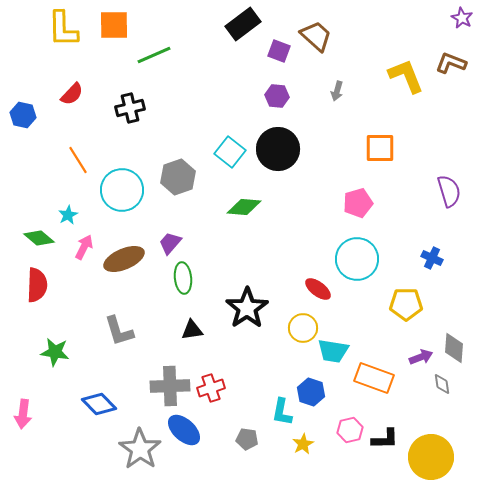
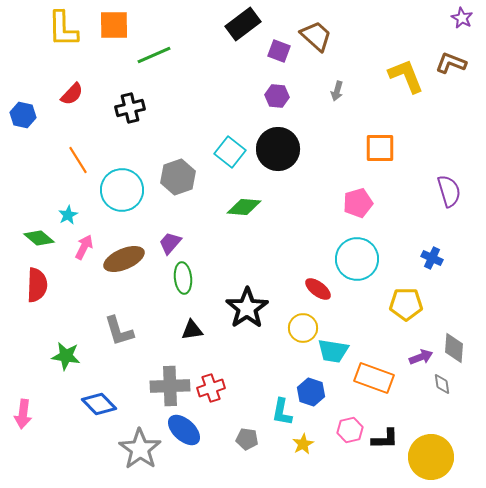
green star at (55, 352): moved 11 px right, 4 px down
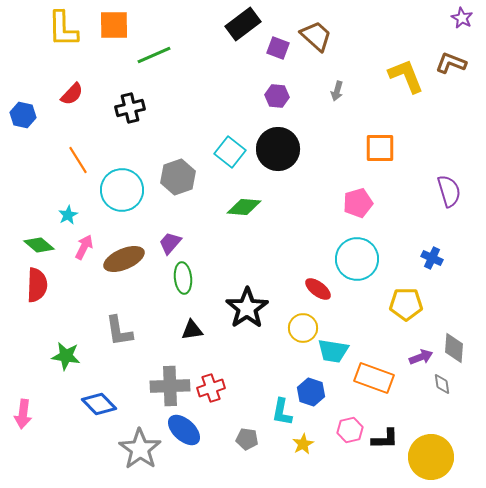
purple square at (279, 51): moved 1 px left, 3 px up
green diamond at (39, 238): moved 7 px down
gray L-shape at (119, 331): rotated 8 degrees clockwise
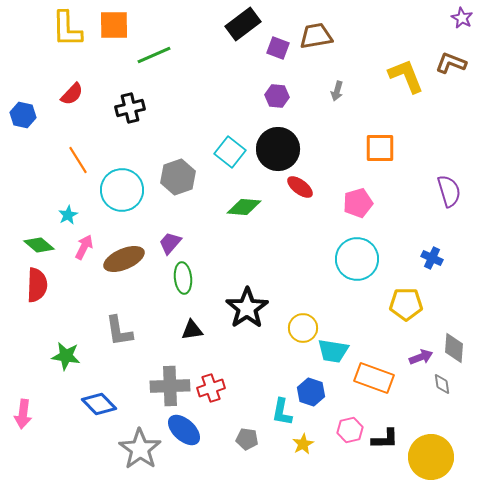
yellow L-shape at (63, 29): moved 4 px right
brown trapezoid at (316, 36): rotated 52 degrees counterclockwise
red ellipse at (318, 289): moved 18 px left, 102 px up
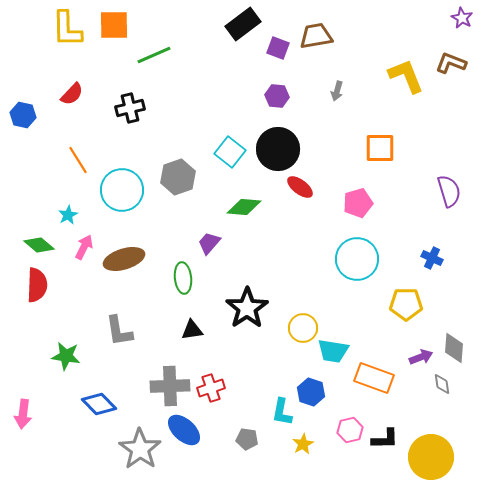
purple trapezoid at (170, 243): moved 39 px right
brown ellipse at (124, 259): rotated 6 degrees clockwise
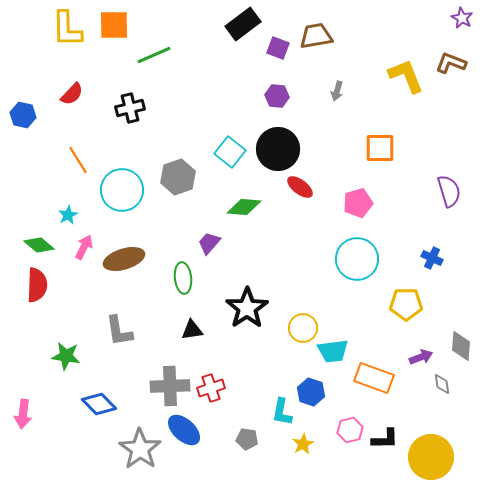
gray diamond at (454, 348): moved 7 px right, 2 px up
cyan trapezoid at (333, 351): rotated 16 degrees counterclockwise
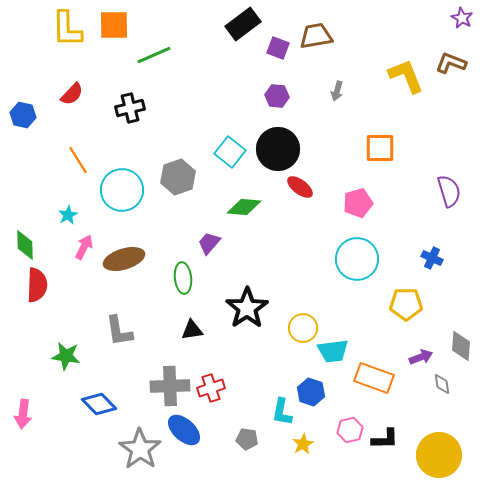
green diamond at (39, 245): moved 14 px left; rotated 48 degrees clockwise
yellow circle at (431, 457): moved 8 px right, 2 px up
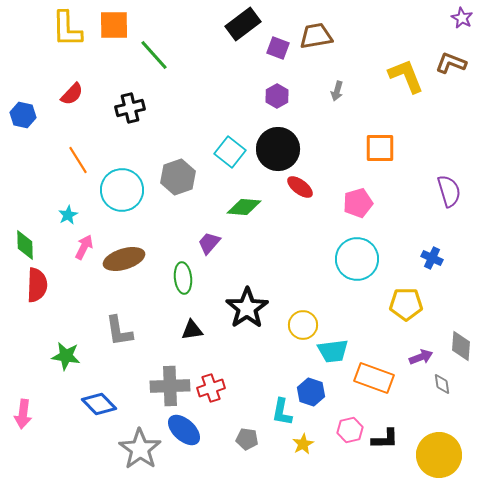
green line at (154, 55): rotated 72 degrees clockwise
purple hexagon at (277, 96): rotated 25 degrees clockwise
yellow circle at (303, 328): moved 3 px up
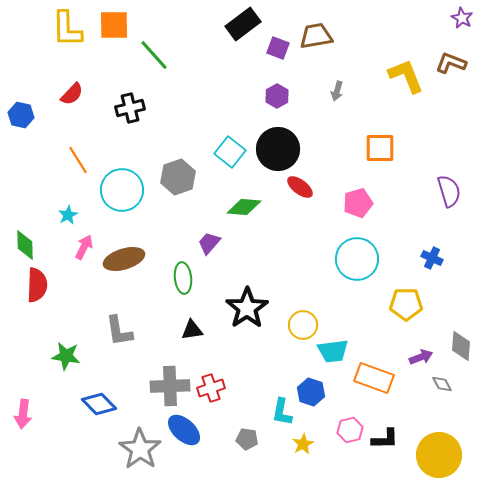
blue hexagon at (23, 115): moved 2 px left
gray diamond at (442, 384): rotated 20 degrees counterclockwise
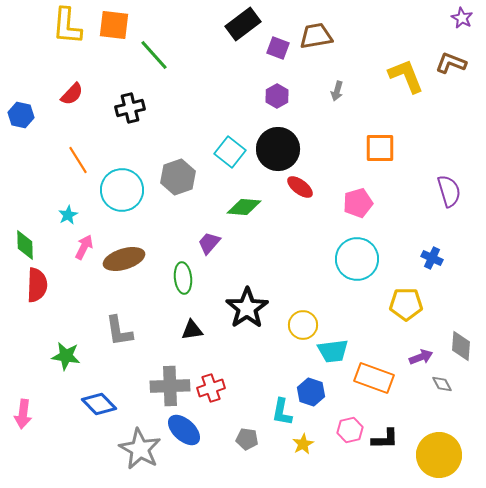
orange square at (114, 25): rotated 8 degrees clockwise
yellow L-shape at (67, 29): moved 3 px up; rotated 6 degrees clockwise
gray star at (140, 449): rotated 6 degrees counterclockwise
